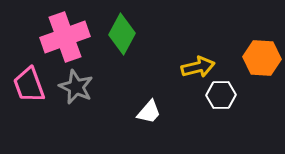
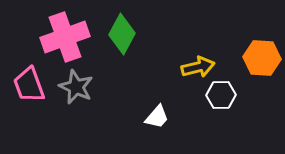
white trapezoid: moved 8 px right, 5 px down
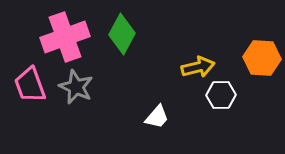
pink trapezoid: moved 1 px right
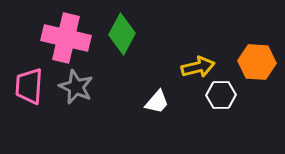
pink cross: moved 1 px right, 1 px down; rotated 33 degrees clockwise
orange hexagon: moved 5 px left, 4 px down
pink trapezoid: moved 1 px left, 1 px down; rotated 24 degrees clockwise
white trapezoid: moved 15 px up
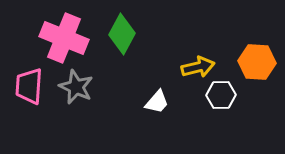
pink cross: moved 2 px left; rotated 9 degrees clockwise
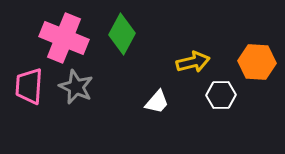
yellow arrow: moved 5 px left, 5 px up
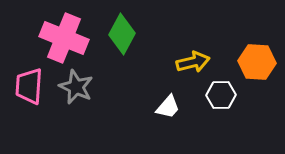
white trapezoid: moved 11 px right, 5 px down
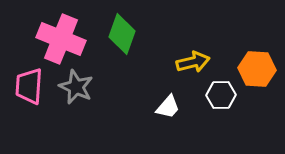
green diamond: rotated 9 degrees counterclockwise
pink cross: moved 3 px left, 1 px down
orange hexagon: moved 7 px down
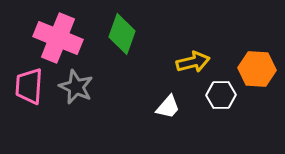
pink cross: moved 3 px left, 1 px up
